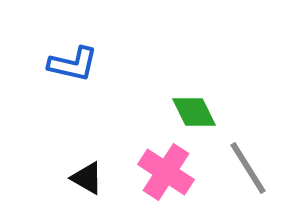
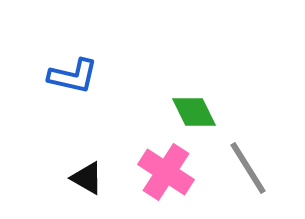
blue L-shape: moved 12 px down
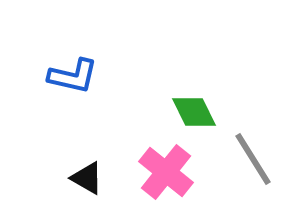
gray line: moved 5 px right, 9 px up
pink cross: rotated 6 degrees clockwise
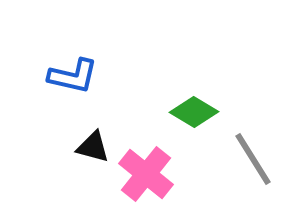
green diamond: rotated 33 degrees counterclockwise
pink cross: moved 20 px left, 2 px down
black triangle: moved 6 px right, 31 px up; rotated 15 degrees counterclockwise
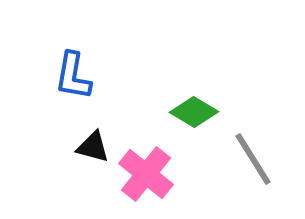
blue L-shape: rotated 87 degrees clockwise
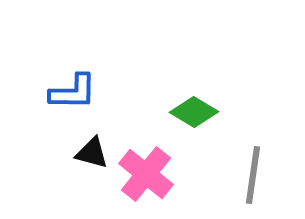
blue L-shape: moved 16 px down; rotated 99 degrees counterclockwise
black triangle: moved 1 px left, 6 px down
gray line: moved 16 px down; rotated 40 degrees clockwise
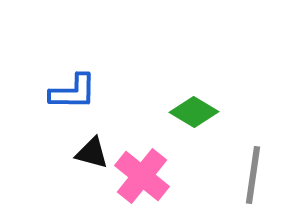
pink cross: moved 4 px left, 2 px down
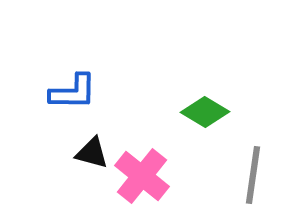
green diamond: moved 11 px right
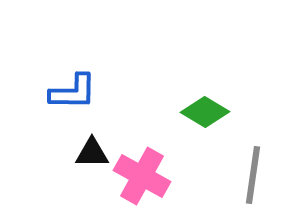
black triangle: rotated 15 degrees counterclockwise
pink cross: rotated 10 degrees counterclockwise
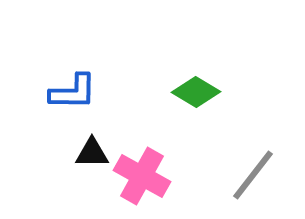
green diamond: moved 9 px left, 20 px up
gray line: rotated 30 degrees clockwise
